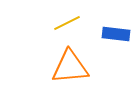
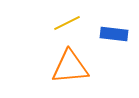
blue rectangle: moved 2 px left
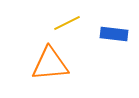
orange triangle: moved 20 px left, 3 px up
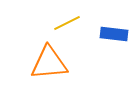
orange triangle: moved 1 px left, 1 px up
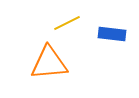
blue rectangle: moved 2 px left
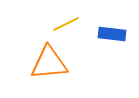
yellow line: moved 1 px left, 1 px down
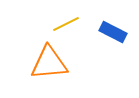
blue rectangle: moved 1 px right, 2 px up; rotated 20 degrees clockwise
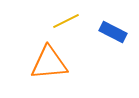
yellow line: moved 3 px up
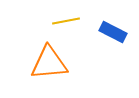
yellow line: rotated 16 degrees clockwise
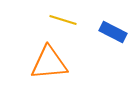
yellow line: moved 3 px left, 1 px up; rotated 28 degrees clockwise
